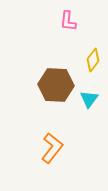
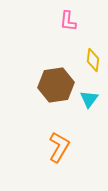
yellow diamond: rotated 30 degrees counterclockwise
brown hexagon: rotated 12 degrees counterclockwise
orange L-shape: moved 7 px right, 1 px up; rotated 8 degrees counterclockwise
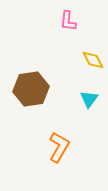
yellow diamond: rotated 35 degrees counterclockwise
brown hexagon: moved 25 px left, 4 px down
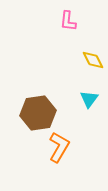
brown hexagon: moved 7 px right, 24 px down
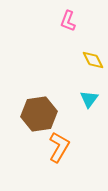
pink L-shape: rotated 15 degrees clockwise
brown hexagon: moved 1 px right, 1 px down
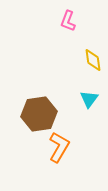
yellow diamond: rotated 20 degrees clockwise
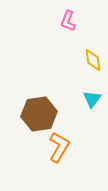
cyan triangle: moved 3 px right
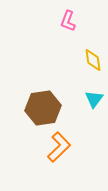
cyan triangle: moved 2 px right
brown hexagon: moved 4 px right, 6 px up
orange L-shape: rotated 16 degrees clockwise
